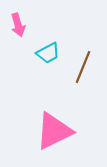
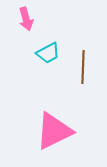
pink arrow: moved 8 px right, 6 px up
brown line: rotated 20 degrees counterclockwise
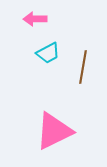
pink arrow: moved 9 px right; rotated 105 degrees clockwise
brown line: rotated 8 degrees clockwise
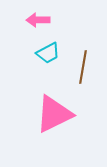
pink arrow: moved 3 px right, 1 px down
pink triangle: moved 17 px up
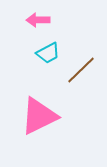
brown line: moved 2 px left, 3 px down; rotated 36 degrees clockwise
pink triangle: moved 15 px left, 2 px down
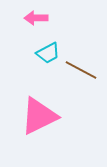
pink arrow: moved 2 px left, 2 px up
brown line: rotated 72 degrees clockwise
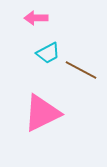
pink triangle: moved 3 px right, 3 px up
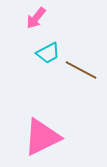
pink arrow: rotated 50 degrees counterclockwise
pink triangle: moved 24 px down
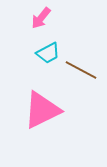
pink arrow: moved 5 px right
pink triangle: moved 27 px up
